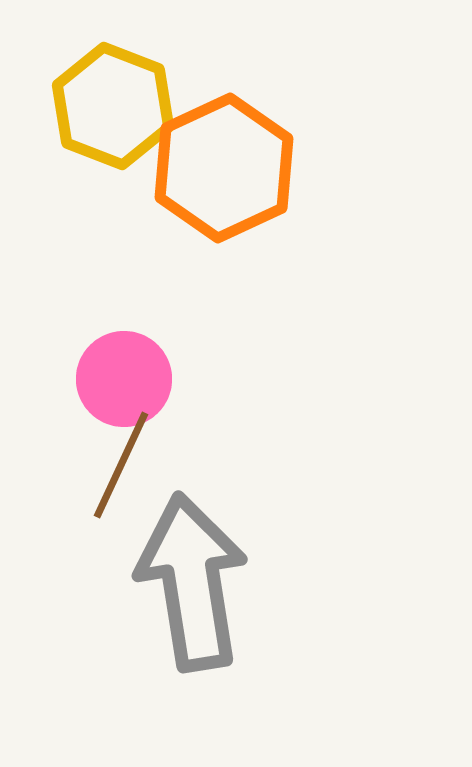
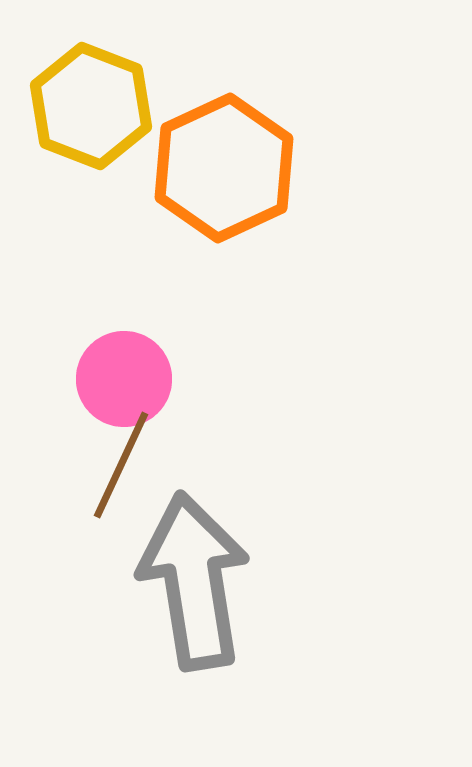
yellow hexagon: moved 22 px left
gray arrow: moved 2 px right, 1 px up
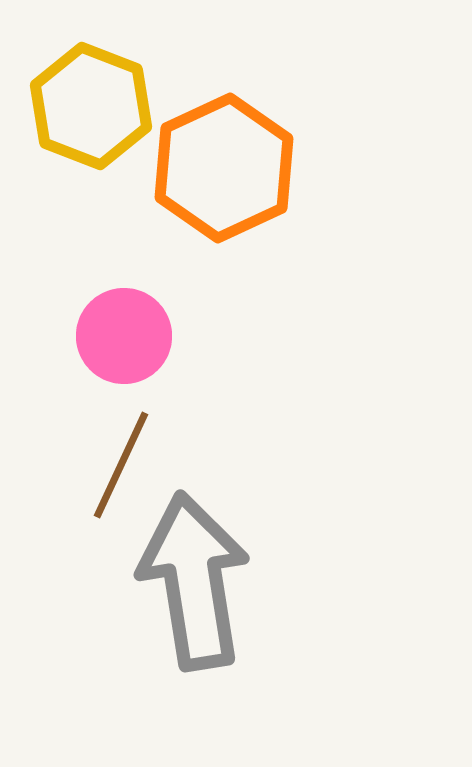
pink circle: moved 43 px up
